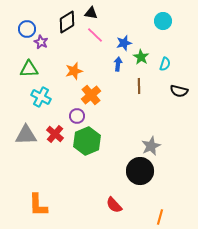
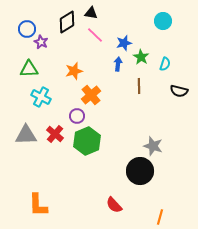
gray star: moved 2 px right; rotated 30 degrees counterclockwise
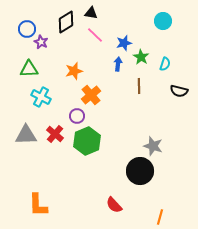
black diamond: moved 1 px left
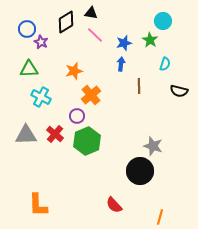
green star: moved 9 px right, 17 px up
blue arrow: moved 3 px right
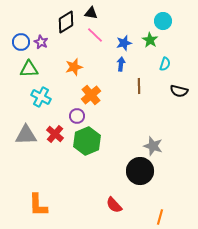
blue circle: moved 6 px left, 13 px down
orange star: moved 4 px up
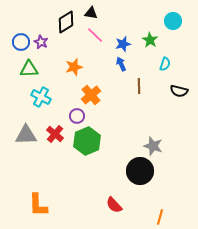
cyan circle: moved 10 px right
blue star: moved 1 px left, 1 px down
blue arrow: rotated 32 degrees counterclockwise
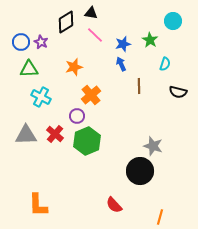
black semicircle: moved 1 px left, 1 px down
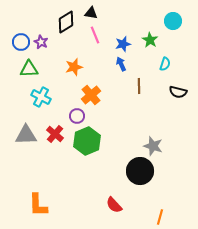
pink line: rotated 24 degrees clockwise
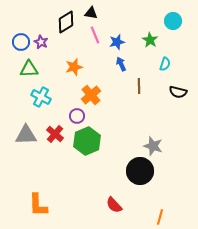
blue star: moved 6 px left, 2 px up
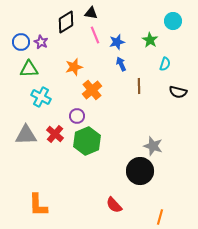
orange cross: moved 1 px right, 5 px up
